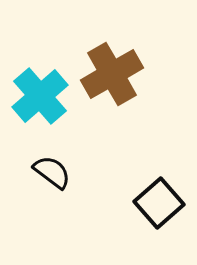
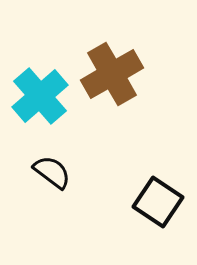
black square: moved 1 px left, 1 px up; rotated 15 degrees counterclockwise
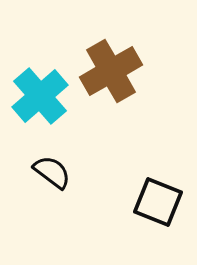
brown cross: moved 1 px left, 3 px up
black square: rotated 12 degrees counterclockwise
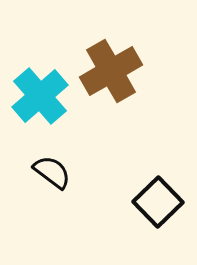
black square: rotated 24 degrees clockwise
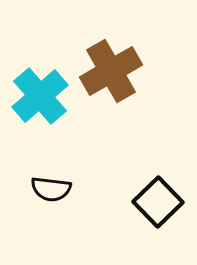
black semicircle: moved 1 px left, 17 px down; rotated 150 degrees clockwise
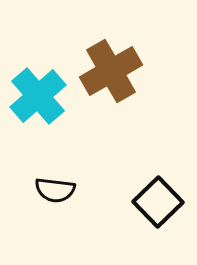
cyan cross: moved 2 px left
black semicircle: moved 4 px right, 1 px down
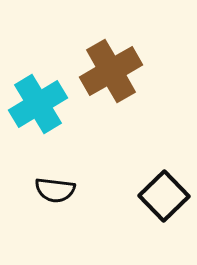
cyan cross: moved 8 px down; rotated 10 degrees clockwise
black square: moved 6 px right, 6 px up
